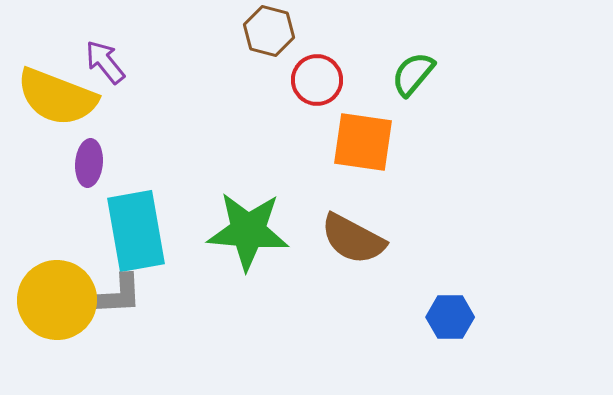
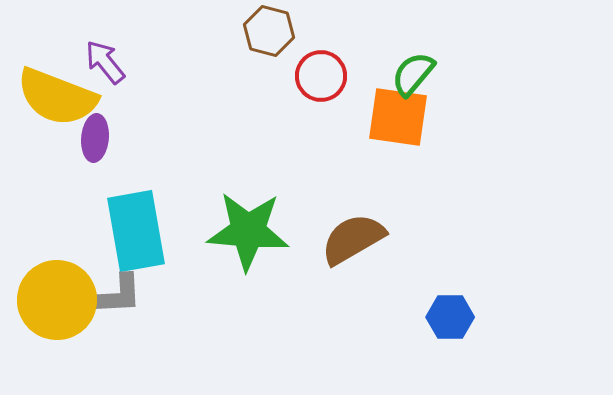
red circle: moved 4 px right, 4 px up
orange square: moved 35 px right, 25 px up
purple ellipse: moved 6 px right, 25 px up
brown semicircle: rotated 122 degrees clockwise
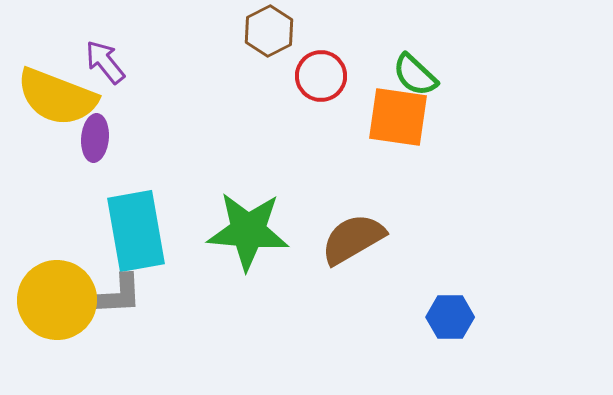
brown hexagon: rotated 18 degrees clockwise
green semicircle: moved 2 px right, 1 px down; rotated 87 degrees counterclockwise
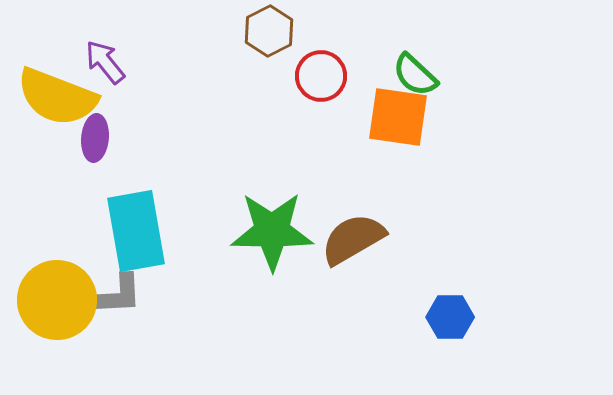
green star: moved 24 px right; rotated 4 degrees counterclockwise
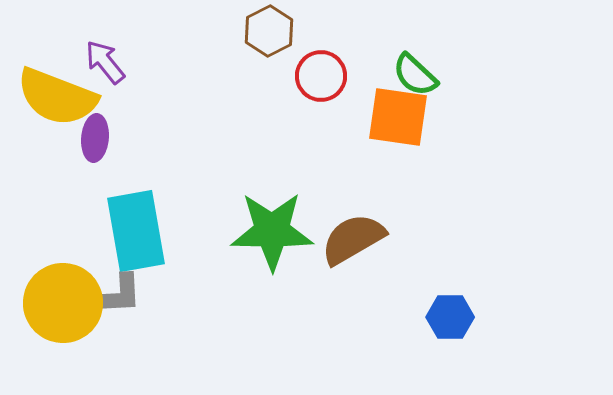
yellow circle: moved 6 px right, 3 px down
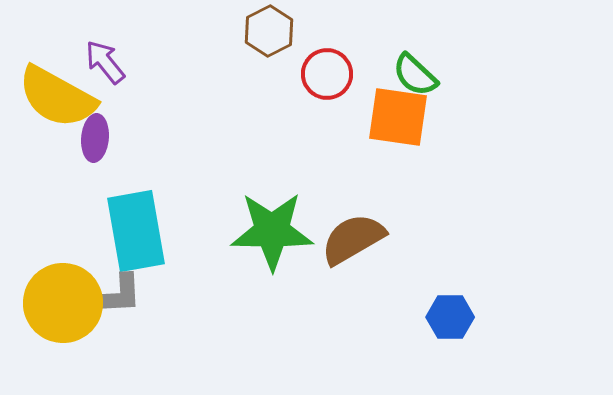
red circle: moved 6 px right, 2 px up
yellow semicircle: rotated 8 degrees clockwise
